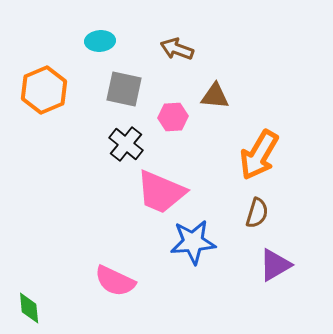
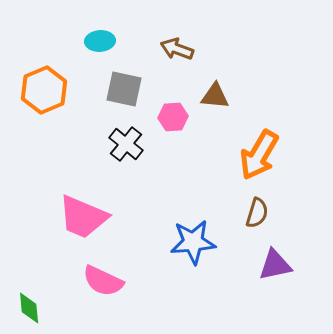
pink trapezoid: moved 78 px left, 25 px down
purple triangle: rotated 18 degrees clockwise
pink semicircle: moved 12 px left
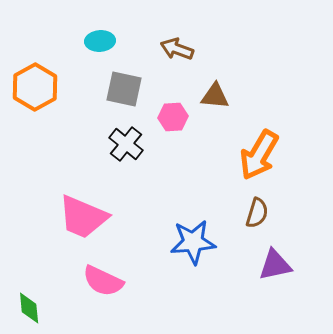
orange hexagon: moved 9 px left, 3 px up; rotated 6 degrees counterclockwise
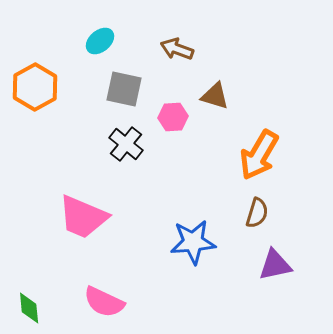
cyan ellipse: rotated 36 degrees counterclockwise
brown triangle: rotated 12 degrees clockwise
pink semicircle: moved 1 px right, 21 px down
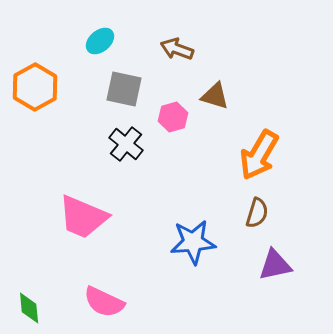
pink hexagon: rotated 12 degrees counterclockwise
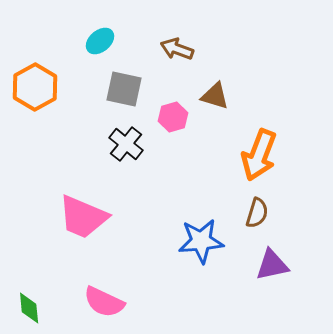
orange arrow: rotated 9 degrees counterclockwise
blue star: moved 8 px right, 1 px up
purple triangle: moved 3 px left
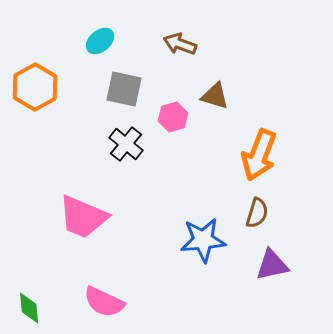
brown arrow: moved 3 px right, 5 px up
blue star: moved 2 px right, 1 px up
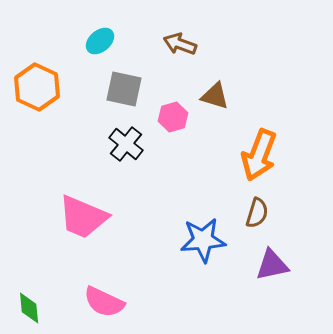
orange hexagon: moved 2 px right; rotated 6 degrees counterclockwise
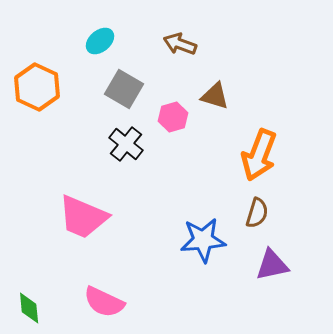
gray square: rotated 18 degrees clockwise
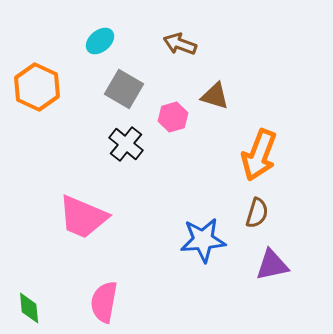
pink semicircle: rotated 75 degrees clockwise
